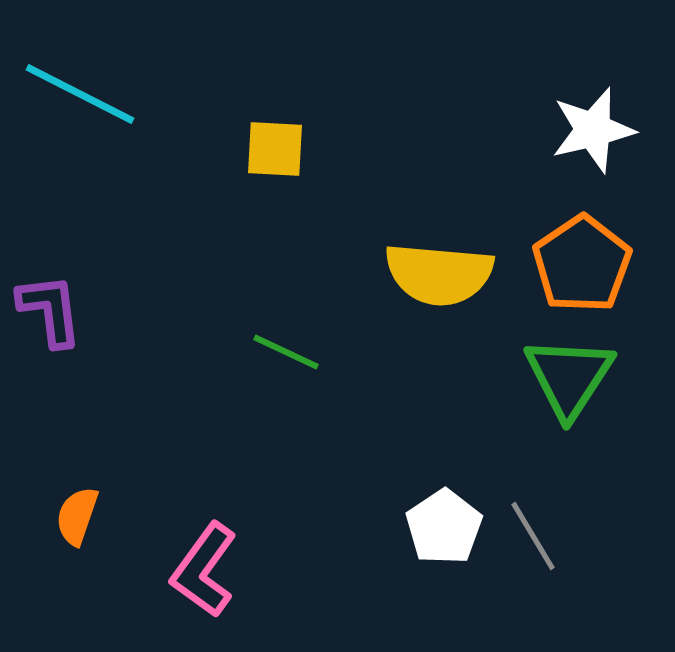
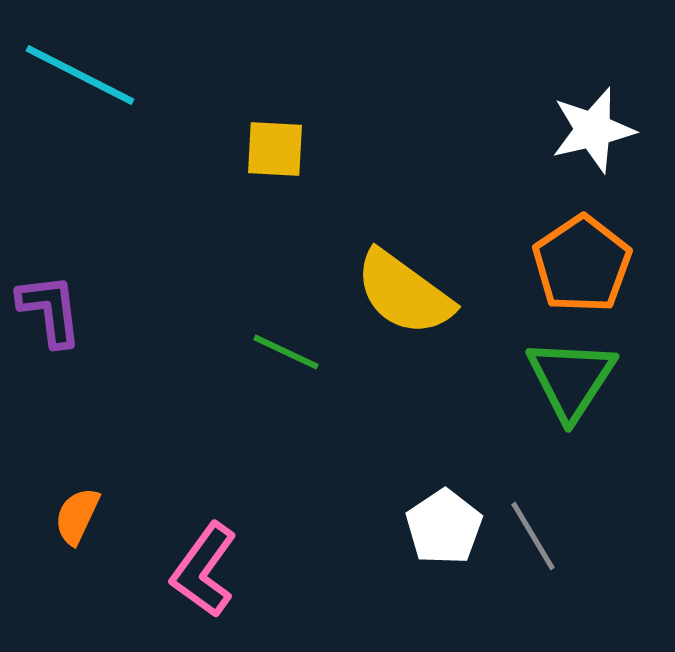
cyan line: moved 19 px up
yellow semicircle: moved 35 px left, 19 px down; rotated 31 degrees clockwise
green triangle: moved 2 px right, 2 px down
orange semicircle: rotated 6 degrees clockwise
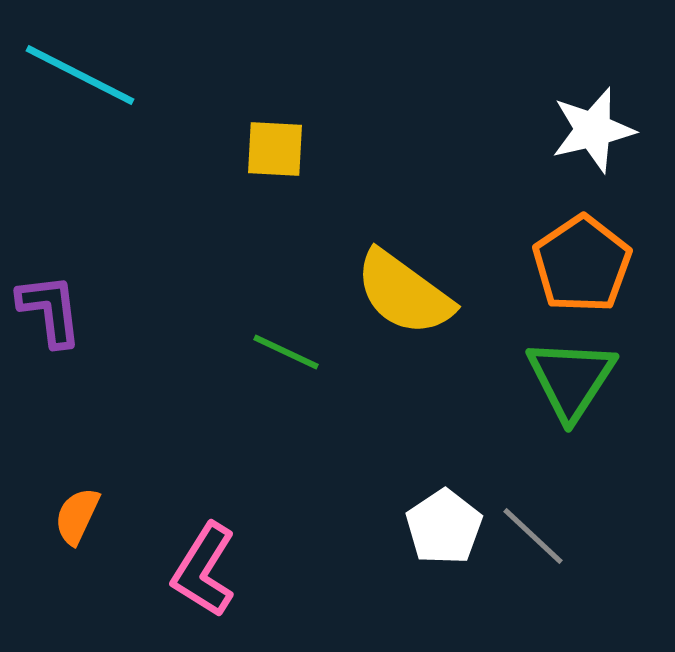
gray line: rotated 16 degrees counterclockwise
pink L-shape: rotated 4 degrees counterclockwise
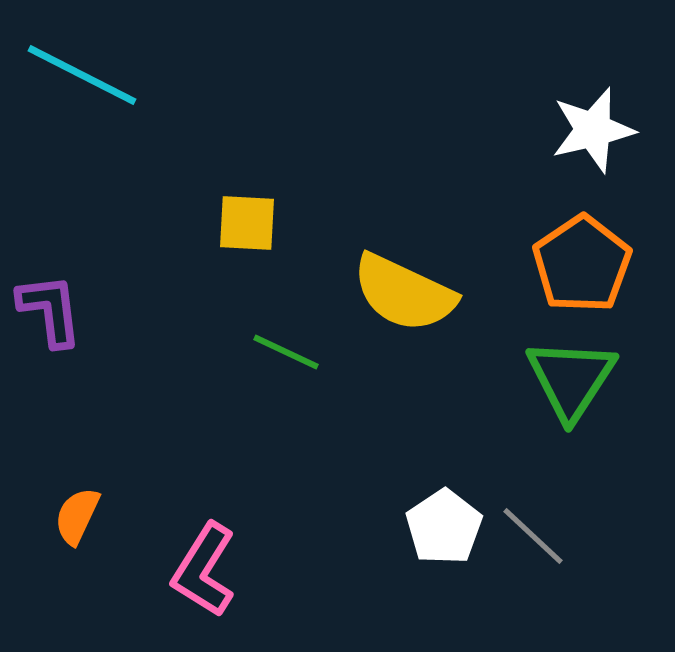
cyan line: moved 2 px right
yellow square: moved 28 px left, 74 px down
yellow semicircle: rotated 11 degrees counterclockwise
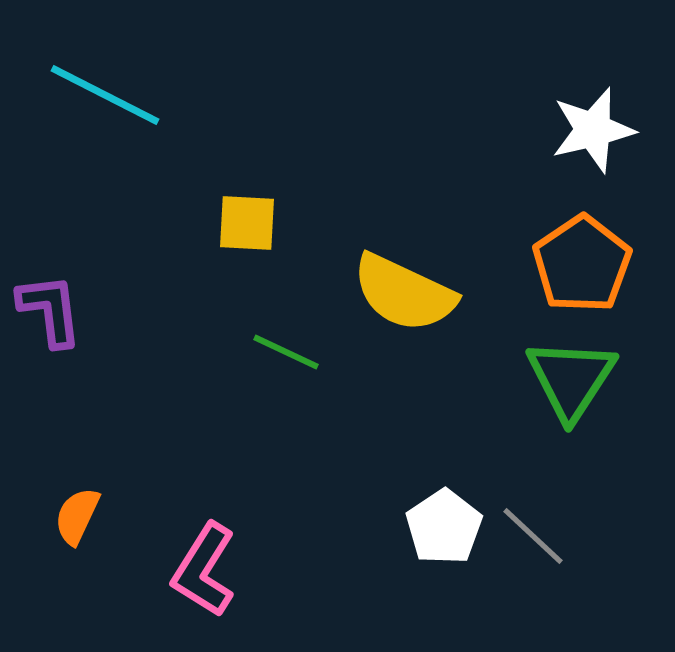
cyan line: moved 23 px right, 20 px down
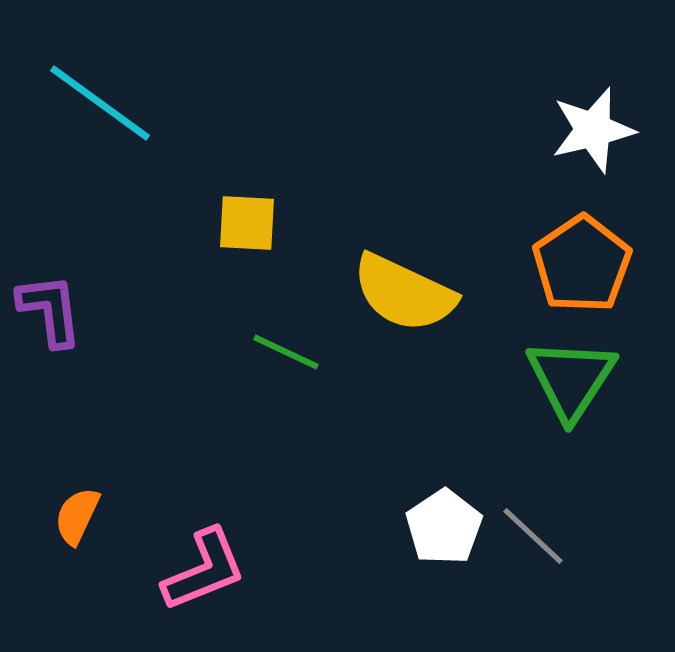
cyan line: moved 5 px left, 8 px down; rotated 9 degrees clockwise
pink L-shape: rotated 144 degrees counterclockwise
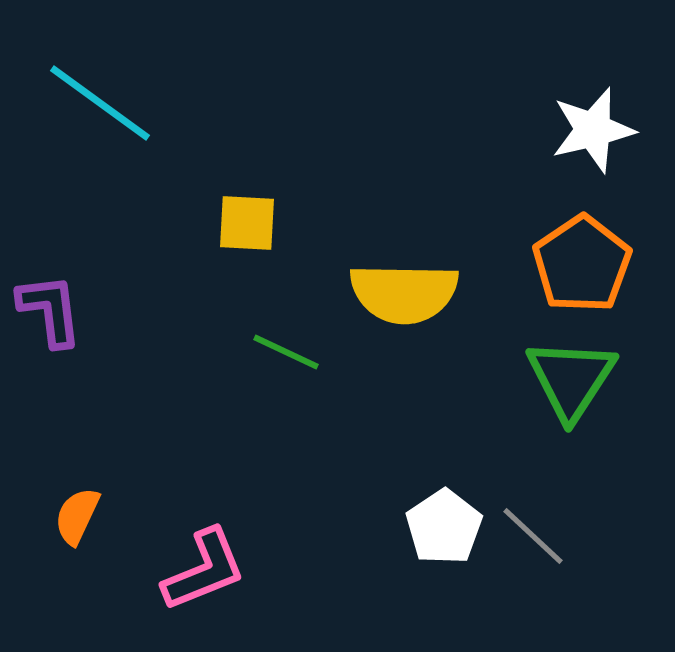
yellow semicircle: rotated 24 degrees counterclockwise
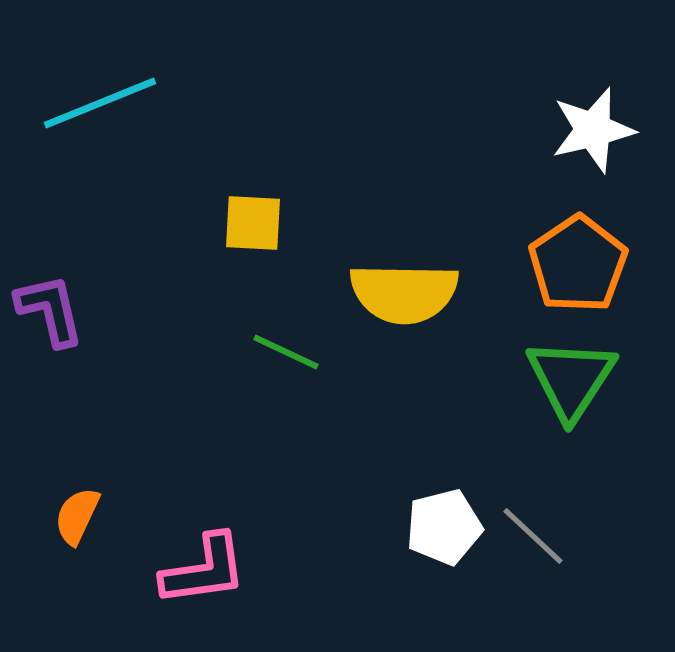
cyan line: rotated 58 degrees counterclockwise
yellow square: moved 6 px right
orange pentagon: moved 4 px left
purple L-shape: rotated 6 degrees counterclockwise
white pentagon: rotated 20 degrees clockwise
pink L-shape: rotated 14 degrees clockwise
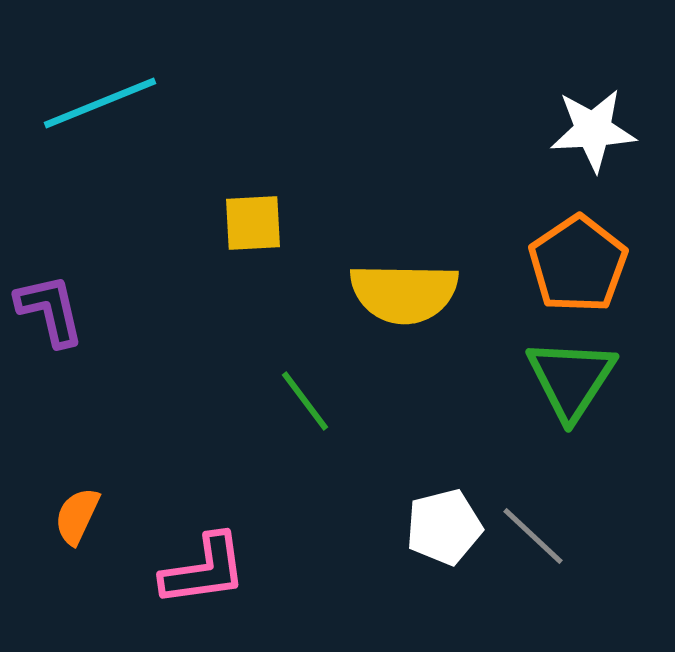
white star: rotated 10 degrees clockwise
yellow square: rotated 6 degrees counterclockwise
green line: moved 19 px right, 49 px down; rotated 28 degrees clockwise
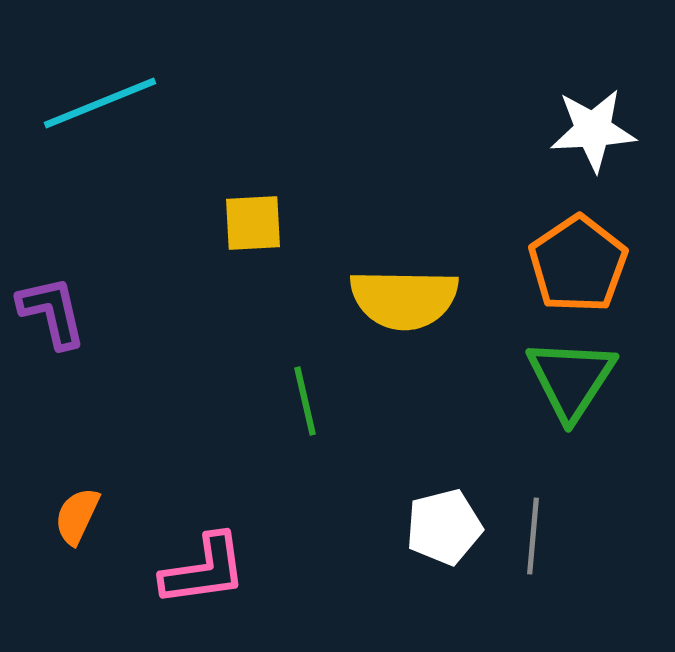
yellow semicircle: moved 6 px down
purple L-shape: moved 2 px right, 2 px down
green line: rotated 24 degrees clockwise
gray line: rotated 52 degrees clockwise
